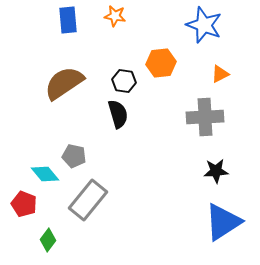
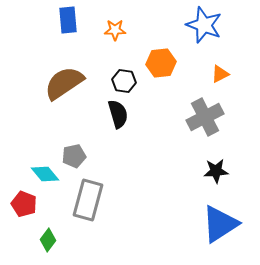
orange star: moved 14 px down; rotated 10 degrees counterclockwise
gray cross: rotated 24 degrees counterclockwise
gray pentagon: rotated 25 degrees counterclockwise
gray rectangle: rotated 24 degrees counterclockwise
blue triangle: moved 3 px left, 2 px down
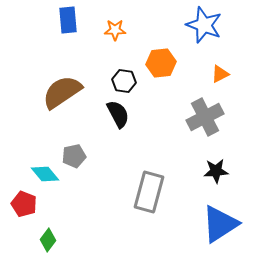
brown semicircle: moved 2 px left, 9 px down
black semicircle: rotated 12 degrees counterclockwise
gray rectangle: moved 61 px right, 8 px up
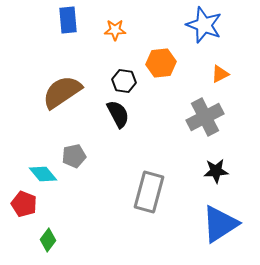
cyan diamond: moved 2 px left
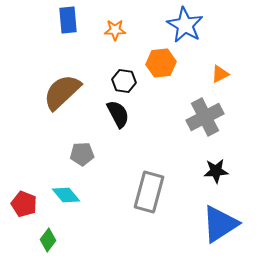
blue star: moved 19 px left; rotated 9 degrees clockwise
brown semicircle: rotated 9 degrees counterclockwise
gray pentagon: moved 8 px right, 2 px up; rotated 10 degrees clockwise
cyan diamond: moved 23 px right, 21 px down
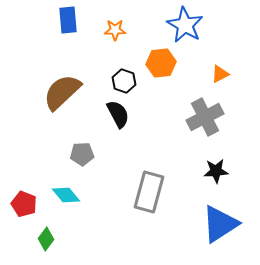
black hexagon: rotated 10 degrees clockwise
green diamond: moved 2 px left, 1 px up
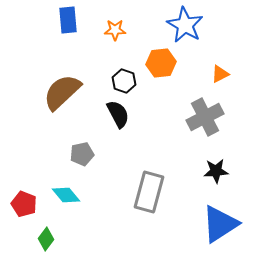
gray pentagon: rotated 10 degrees counterclockwise
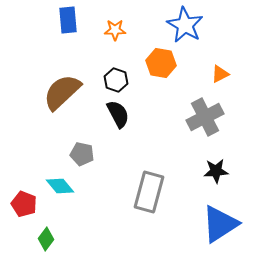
orange hexagon: rotated 16 degrees clockwise
black hexagon: moved 8 px left, 1 px up
gray pentagon: rotated 25 degrees clockwise
cyan diamond: moved 6 px left, 9 px up
